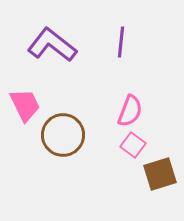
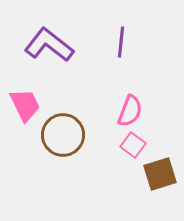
purple L-shape: moved 3 px left
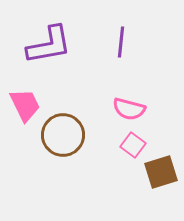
purple L-shape: rotated 132 degrees clockwise
pink semicircle: moved 1 px left, 2 px up; rotated 84 degrees clockwise
brown square: moved 1 px right, 2 px up
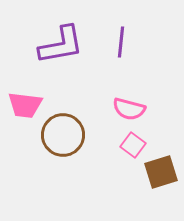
purple L-shape: moved 12 px right
pink trapezoid: rotated 123 degrees clockwise
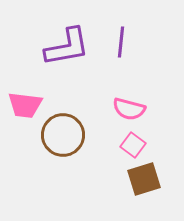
purple L-shape: moved 6 px right, 2 px down
brown square: moved 17 px left, 7 px down
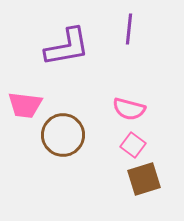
purple line: moved 8 px right, 13 px up
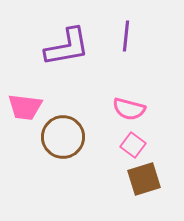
purple line: moved 3 px left, 7 px down
pink trapezoid: moved 2 px down
brown circle: moved 2 px down
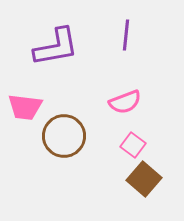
purple line: moved 1 px up
purple L-shape: moved 11 px left
pink semicircle: moved 4 px left, 7 px up; rotated 36 degrees counterclockwise
brown circle: moved 1 px right, 1 px up
brown square: rotated 32 degrees counterclockwise
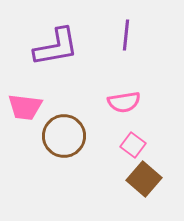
pink semicircle: moved 1 px left; rotated 12 degrees clockwise
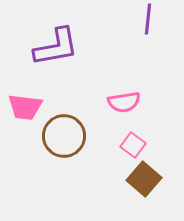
purple line: moved 22 px right, 16 px up
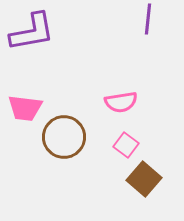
purple L-shape: moved 24 px left, 15 px up
pink semicircle: moved 3 px left
pink trapezoid: moved 1 px down
brown circle: moved 1 px down
pink square: moved 7 px left
